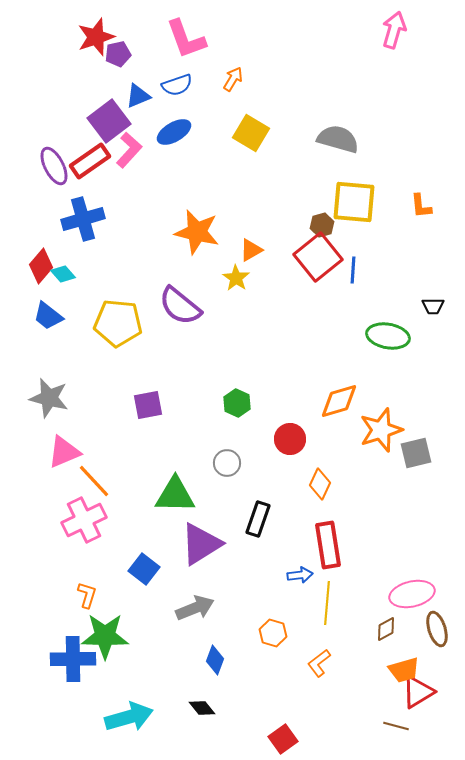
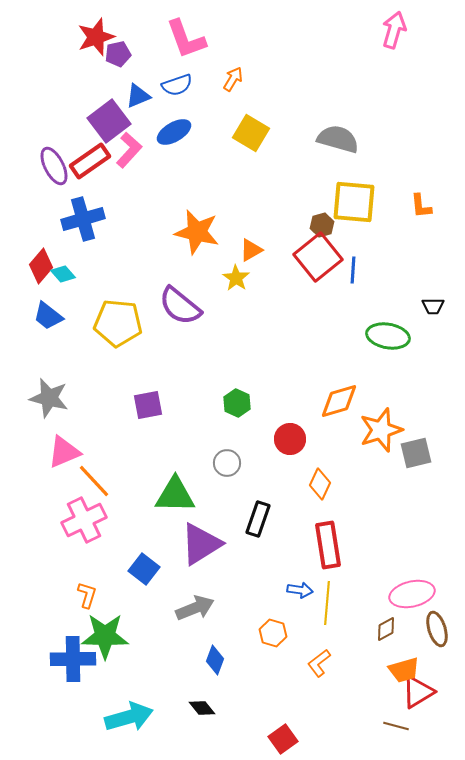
blue arrow at (300, 575): moved 15 px down; rotated 15 degrees clockwise
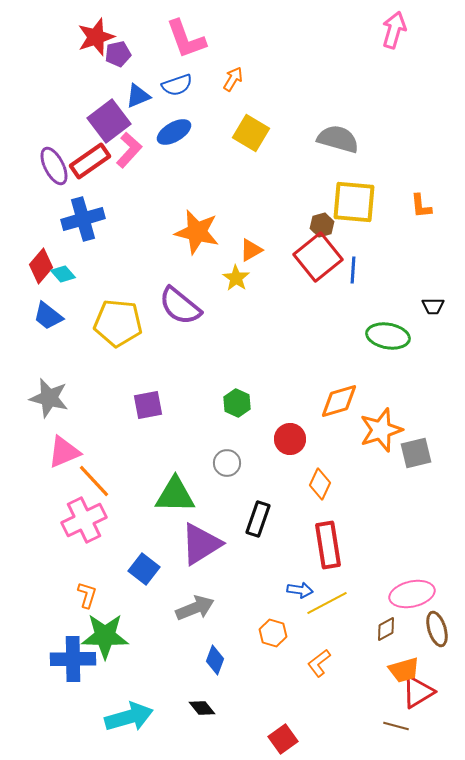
yellow line at (327, 603): rotated 57 degrees clockwise
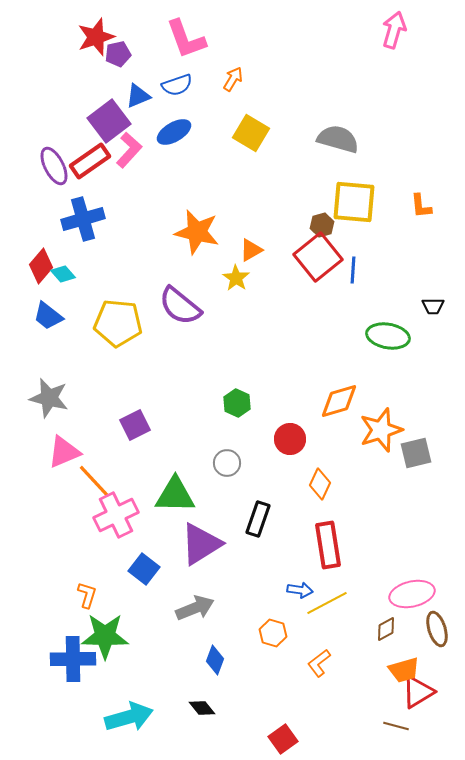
purple square at (148, 405): moved 13 px left, 20 px down; rotated 16 degrees counterclockwise
pink cross at (84, 520): moved 32 px right, 5 px up
